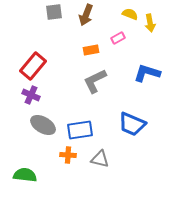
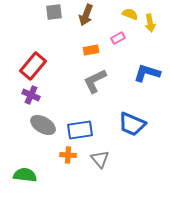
gray triangle: rotated 36 degrees clockwise
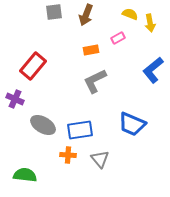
blue L-shape: moved 6 px right, 3 px up; rotated 56 degrees counterclockwise
purple cross: moved 16 px left, 4 px down
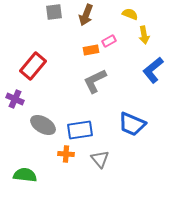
yellow arrow: moved 6 px left, 12 px down
pink rectangle: moved 9 px left, 3 px down
orange cross: moved 2 px left, 1 px up
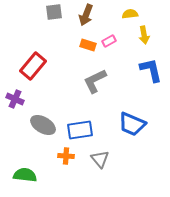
yellow semicircle: rotated 28 degrees counterclockwise
orange rectangle: moved 3 px left, 5 px up; rotated 28 degrees clockwise
blue L-shape: moved 2 px left; rotated 116 degrees clockwise
orange cross: moved 2 px down
